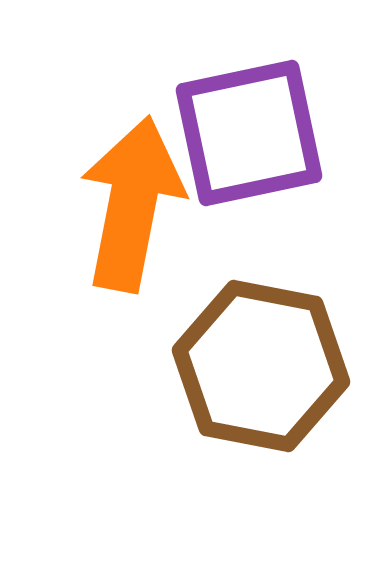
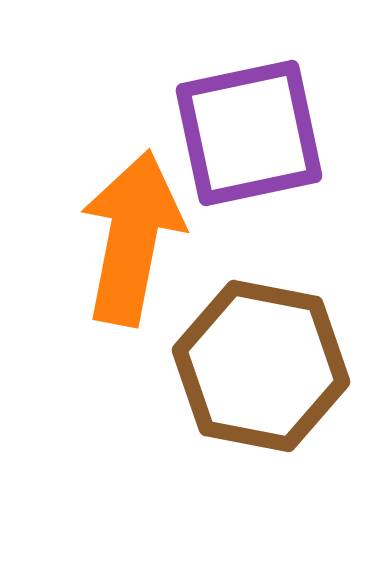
orange arrow: moved 34 px down
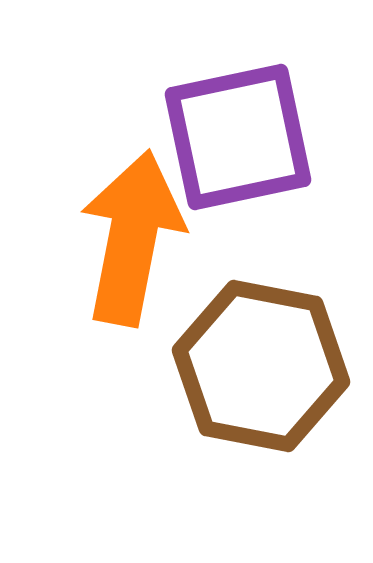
purple square: moved 11 px left, 4 px down
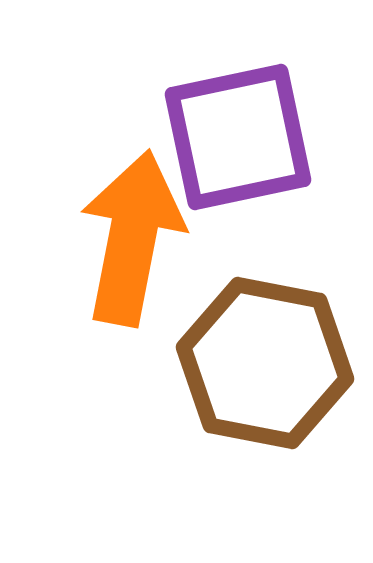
brown hexagon: moved 4 px right, 3 px up
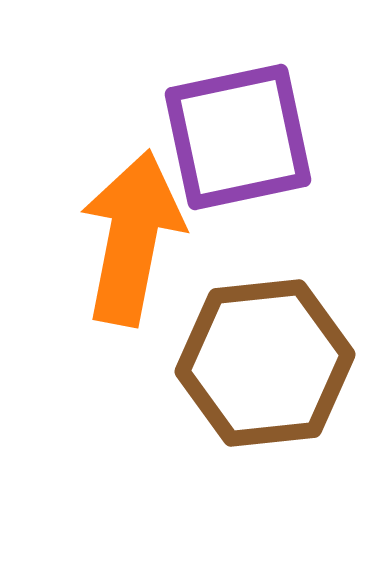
brown hexagon: rotated 17 degrees counterclockwise
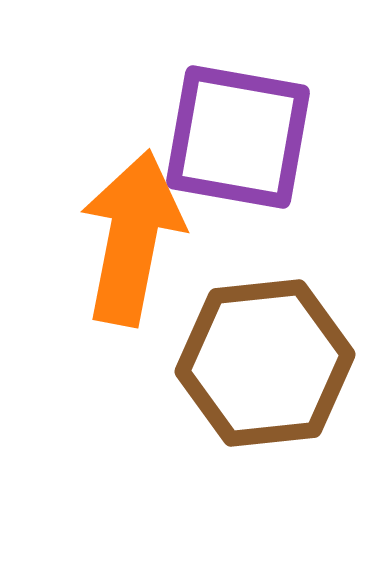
purple square: rotated 22 degrees clockwise
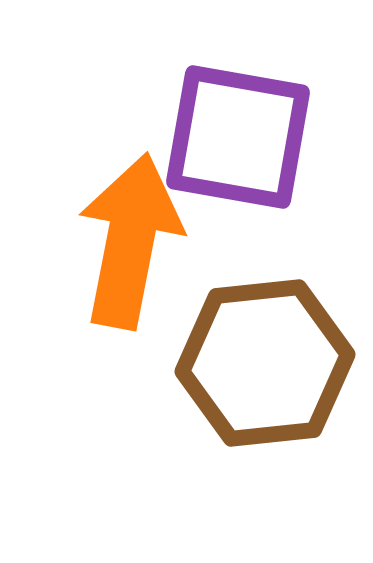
orange arrow: moved 2 px left, 3 px down
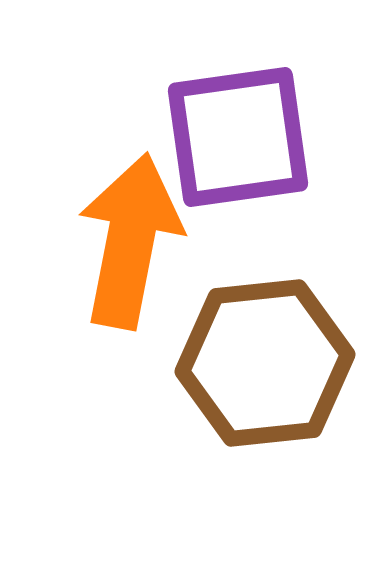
purple square: rotated 18 degrees counterclockwise
